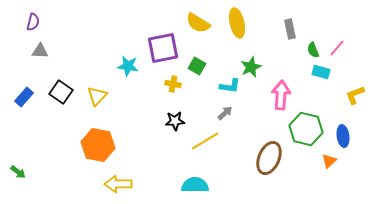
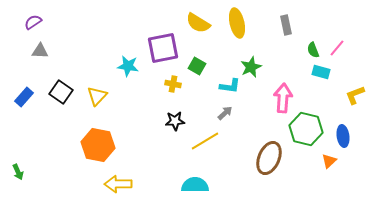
purple semicircle: rotated 138 degrees counterclockwise
gray rectangle: moved 4 px left, 4 px up
pink arrow: moved 2 px right, 3 px down
green arrow: rotated 28 degrees clockwise
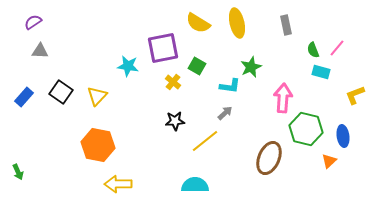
yellow cross: moved 2 px up; rotated 28 degrees clockwise
yellow line: rotated 8 degrees counterclockwise
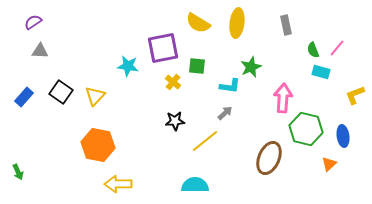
yellow ellipse: rotated 20 degrees clockwise
green square: rotated 24 degrees counterclockwise
yellow triangle: moved 2 px left
orange triangle: moved 3 px down
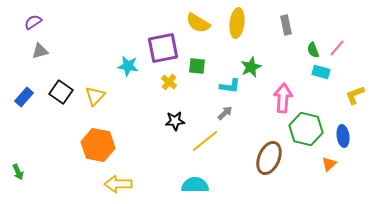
gray triangle: rotated 18 degrees counterclockwise
yellow cross: moved 4 px left
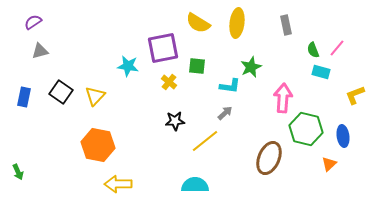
blue rectangle: rotated 30 degrees counterclockwise
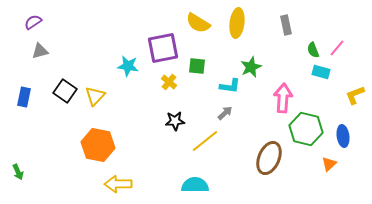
black square: moved 4 px right, 1 px up
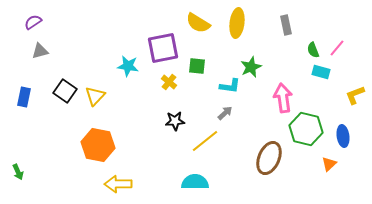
pink arrow: rotated 12 degrees counterclockwise
cyan semicircle: moved 3 px up
